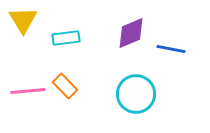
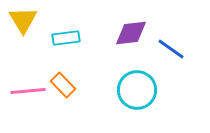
purple diamond: rotated 16 degrees clockwise
blue line: rotated 24 degrees clockwise
orange rectangle: moved 2 px left, 1 px up
cyan circle: moved 1 px right, 4 px up
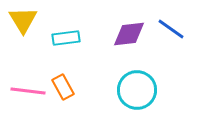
purple diamond: moved 2 px left, 1 px down
blue line: moved 20 px up
orange rectangle: moved 2 px down; rotated 15 degrees clockwise
pink line: rotated 12 degrees clockwise
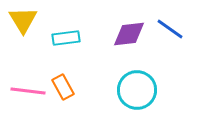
blue line: moved 1 px left
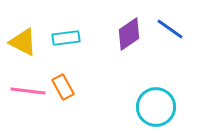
yellow triangle: moved 22 px down; rotated 32 degrees counterclockwise
purple diamond: rotated 28 degrees counterclockwise
cyan circle: moved 19 px right, 17 px down
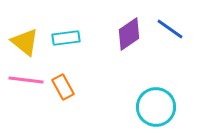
yellow triangle: moved 2 px right; rotated 12 degrees clockwise
pink line: moved 2 px left, 11 px up
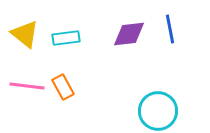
blue line: rotated 44 degrees clockwise
purple diamond: rotated 28 degrees clockwise
yellow triangle: moved 8 px up
pink line: moved 1 px right, 6 px down
cyan circle: moved 2 px right, 4 px down
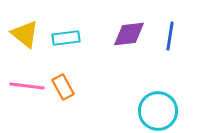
blue line: moved 7 px down; rotated 20 degrees clockwise
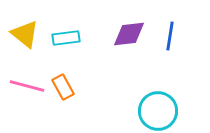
pink line: rotated 8 degrees clockwise
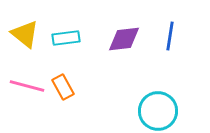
purple diamond: moved 5 px left, 5 px down
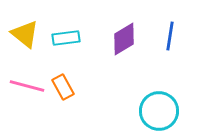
purple diamond: rotated 24 degrees counterclockwise
cyan circle: moved 1 px right
